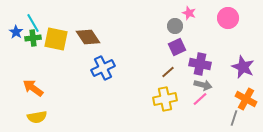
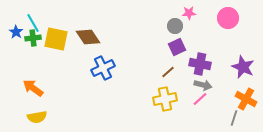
pink star: rotated 24 degrees counterclockwise
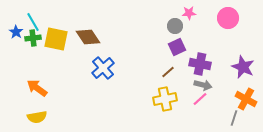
cyan line: moved 1 px up
blue cross: rotated 15 degrees counterclockwise
orange arrow: moved 4 px right
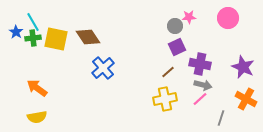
pink star: moved 4 px down
gray line: moved 13 px left
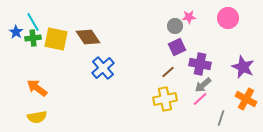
gray arrow: rotated 126 degrees clockwise
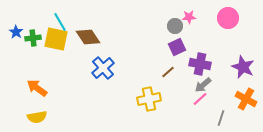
cyan line: moved 27 px right
yellow cross: moved 16 px left
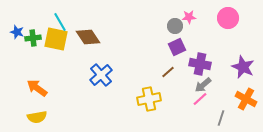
blue star: moved 1 px right; rotated 16 degrees counterclockwise
blue cross: moved 2 px left, 7 px down
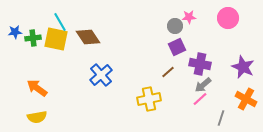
blue star: moved 2 px left; rotated 24 degrees counterclockwise
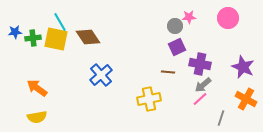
brown line: rotated 48 degrees clockwise
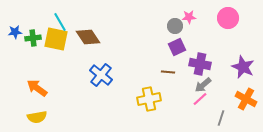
blue cross: rotated 10 degrees counterclockwise
